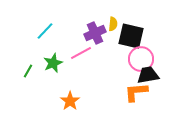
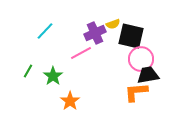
yellow semicircle: rotated 64 degrees clockwise
green star: moved 13 px down; rotated 12 degrees counterclockwise
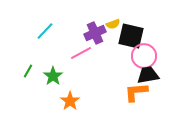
pink circle: moved 3 px right, 3 px up
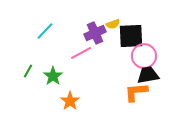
black square: rotated 16 degrees counterclockwise
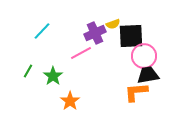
cyan line: moved 3 px left
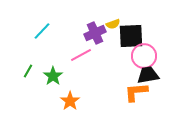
pink line: moved 2 px down
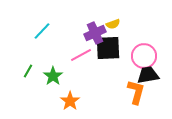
black square: moved 23 px left, 12 px down
orange L-shape: rotated 110 degrees clockwise
